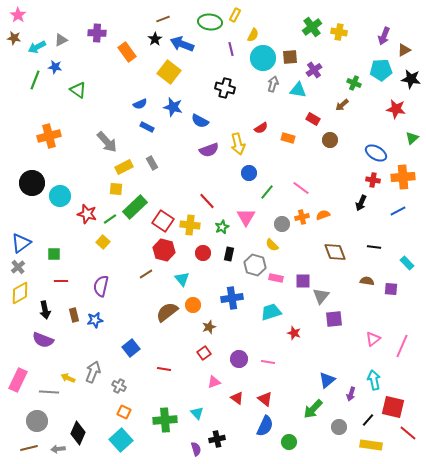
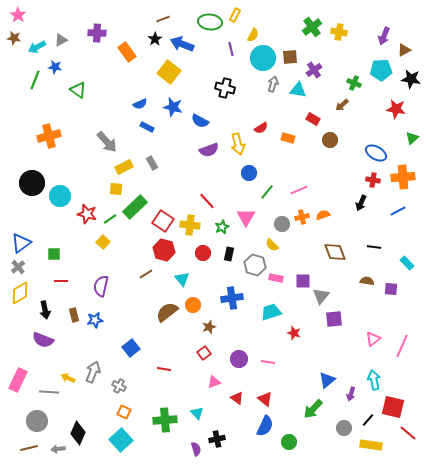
pink line at (301, 188): moved 2 px left, 2 px down; rotated 60 degrees counterclockwise
gray circle at (339, 427): moved 5 px right, 1 px down
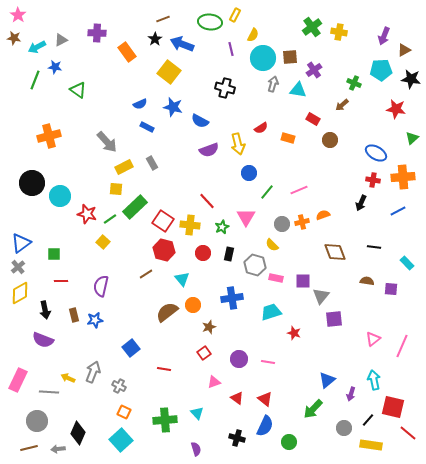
orange cross at (302, 217): moved 5 px down
black cross at (217, 439): moved 20 px right, 1 px up; rotated 28 degrees clockwise
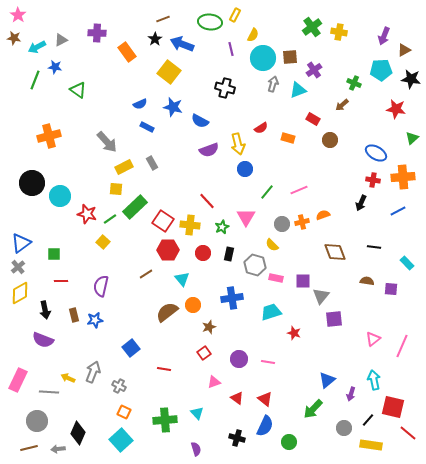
cyan triangle at (298, 90): rotated 30 degrees counterclockwise
blue circle at (249, 173): moved 4 px left, 4 px up
red hexagon at (164, 250): moved 4 px right; rotated 15 degrees counterclockwise
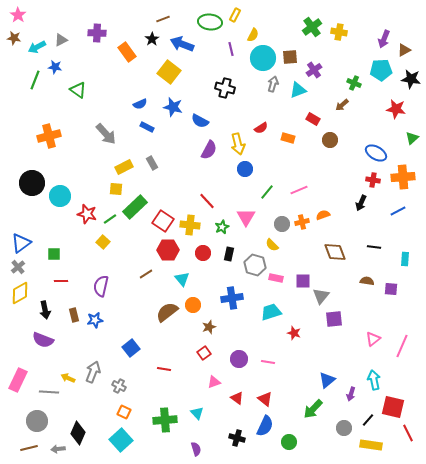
purple arrow at (384, 36): moved 3 px down
black star at (155, 39): moved 3 px left
gray arrow at (107, 142): moved 1 px left, 8 px up
purple semicircle at (209, 150): rotated 42 degrees counterclockwise
cyan rectangle at (407, 263): moved 2 px left, 4 px up; rotated 48 degrees clockwise
red line at (408, 433): rotated 24 degrees clockwise
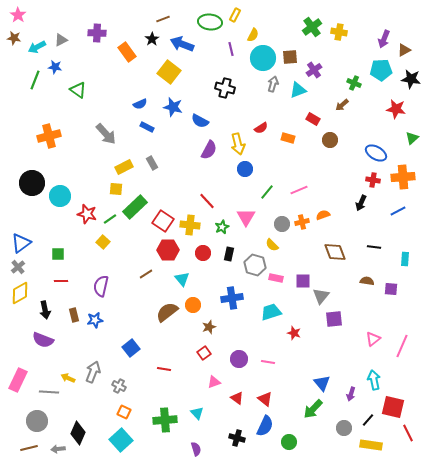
green square at (54, 254): moved 4 px right
blue triangle at (327, 380): moved 5 px left, 3 px down; rotated 30 degrees counterclockwise
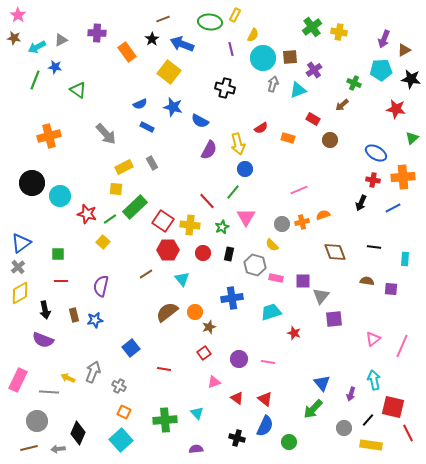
green line at (267, 192): moved 34 px left
blue line at (398, 211): moved 5 px left, 3 px up
orange circle at (193, 305): moved 2 px right, 7 px down
purple semicircle at (196, 449): rotated 80 degrees counterclockwise
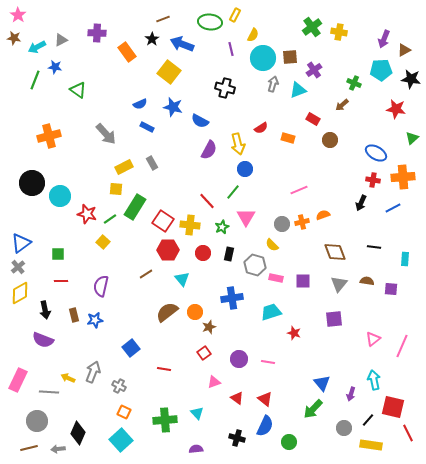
green rectangle at (135, 207): rotated 15 degrees counterclockwise
gray triangle at (321, 296): moved 18 px right, 12 px up
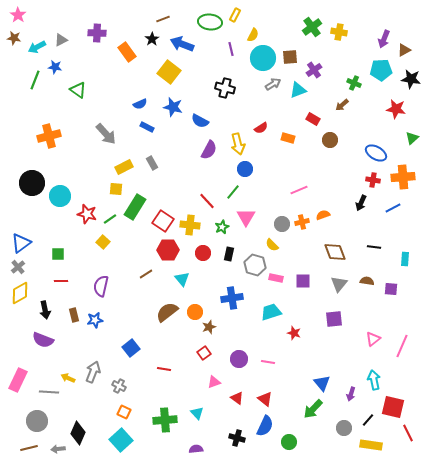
gray arrow at (273, 84): rotated 42 degrees clockwise
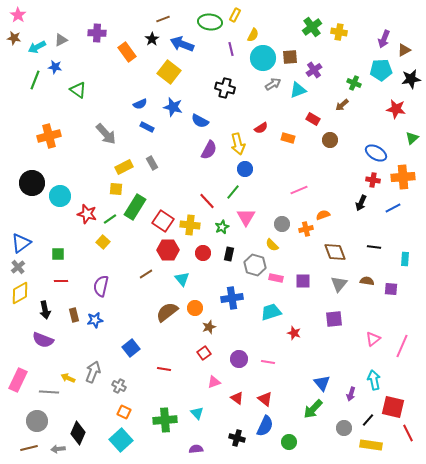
black star at (411, 79): rotated 18 degrees counterclockwise
orange cross at (302, 222): moved 4 px right, 7 px down
orange circle at (195, 312): moved 4 px up
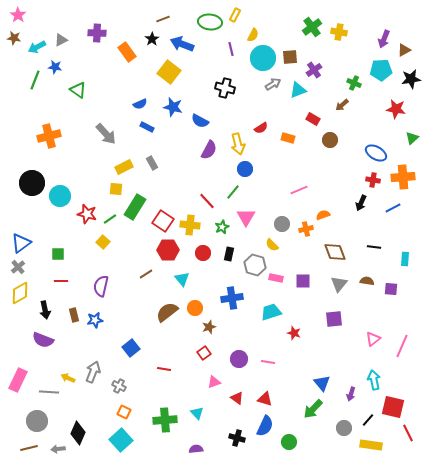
red triangle at (265, 399): rotated 21 degrees counterclockwise
